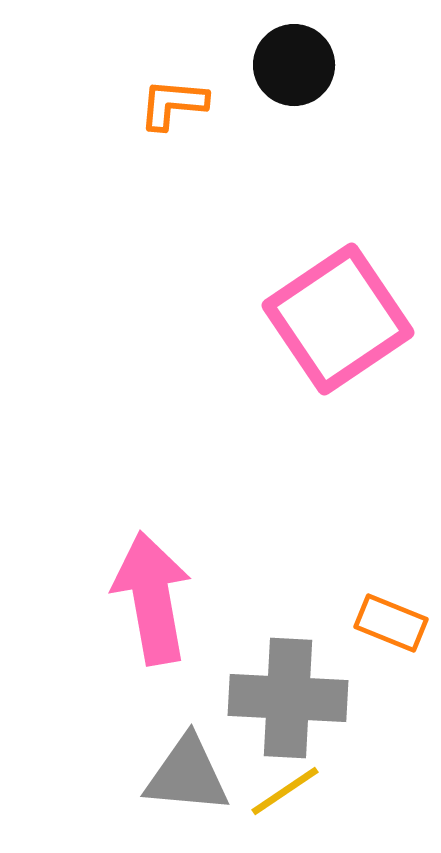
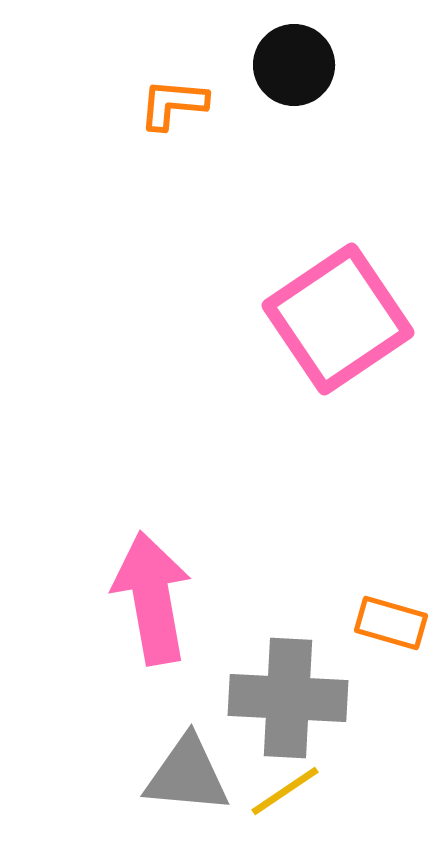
orange rectangle: rotated 6 degrees counterclockwise
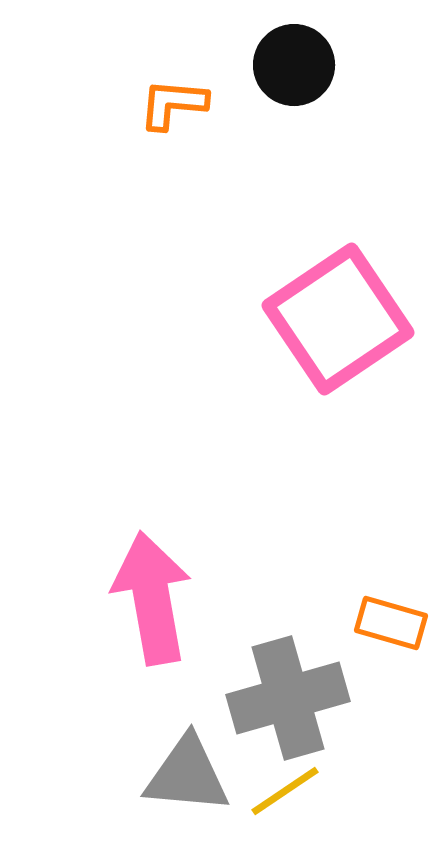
gray cross: rotated 19 degrees counterclockwise
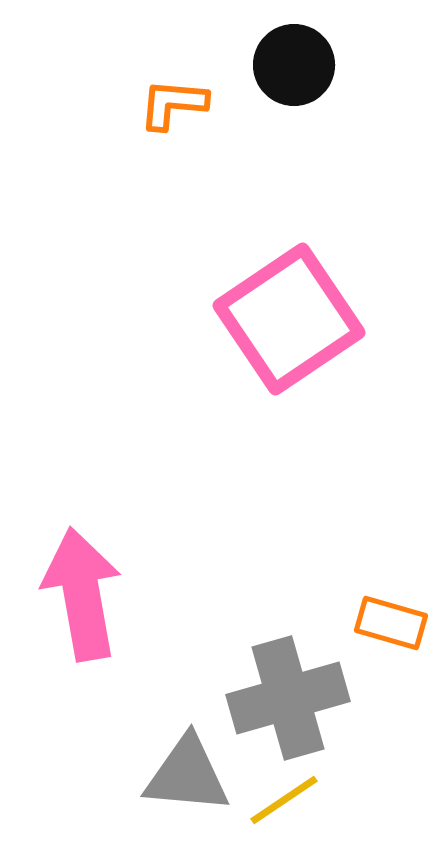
pink square: moved 49 px left
pink arrow: moved 70 px left, 4 px up
yellow line: moved 1 px left, 9 px down
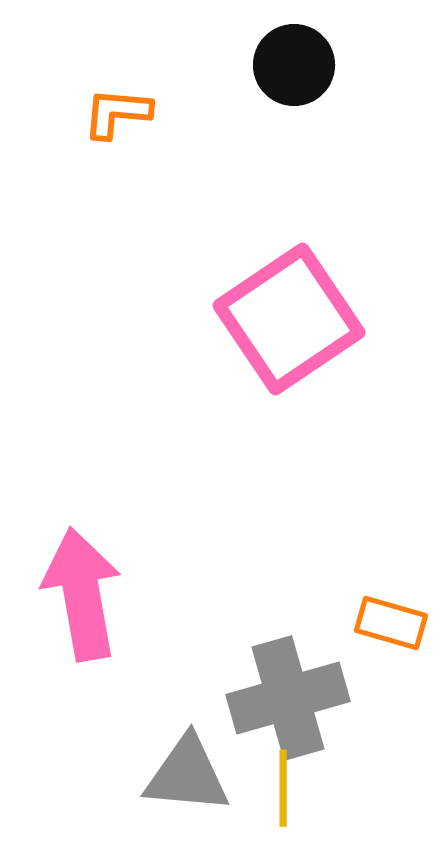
orange L-shape: moved 56 px left, 9 px down
yellow line: moved 1 px left, 12 px up; rotated 56 degrees counterclockwise
